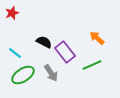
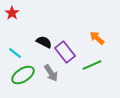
red star: rotated 16 degrees counterclockwise
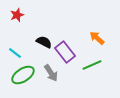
red star: moved 5 px right, 2 px down; rotated 16 degrees clockwise
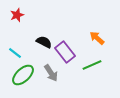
green ellipse: rotated 10 degrees counterclockwise
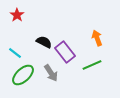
red star: rotated 16 degrees counterclockwise
orange arrow: rotated 28 degrees clockwise
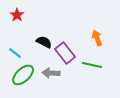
purple rectangle: moved 1 px down
green line: rotated 36 degrees clockwise
gray arrow: rotated 126 degrees clockwise
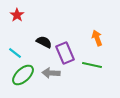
purple rectangle: rotated 15 degrees clockwise
